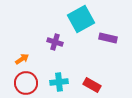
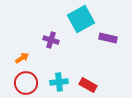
purple cross: moved 4 px left, 2 px up
orange arrow: moved 1 px up
red rectangle: moved 4 px left
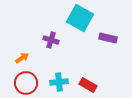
cyan square: moved 1 px left, 1 px up; rotated 32 degrees counterclockwise
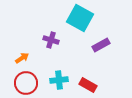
purple rectangle: moved 7 px left, 7 px down; rotated 42 degrees counterclockwise
cyan cross: moved 2 px up
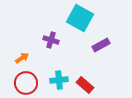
red rectangle: moved 3 px left; rotated 12 degrees clockwise
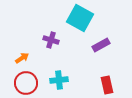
red rectangle: moved 22 px right; rotated 36 degrees clockwise
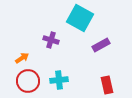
red circle: moved 2 px right, 2 px up
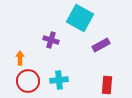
orange arrow: moved 2 px left; rotated 56 degrees counterclockwise
red rectangle: rotated 18 degrees clockwise
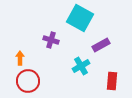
cyan cross: moved 22 px right, 14 px up; rotated 24 degrees counterclockwise
red rectangle: moved 5 px right, 4 px up
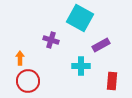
cyan cross: rotated 30 degrees clockwise
